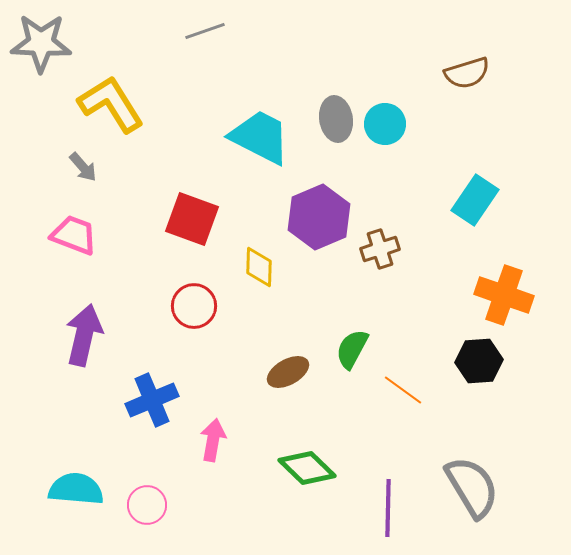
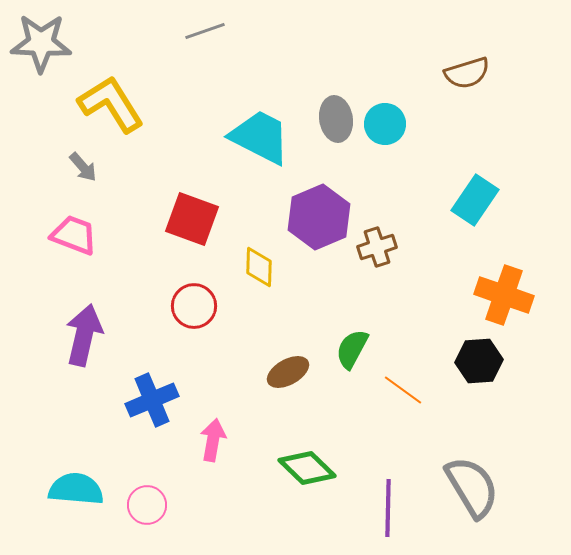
brown cross: moved 3 px left, 2 px up
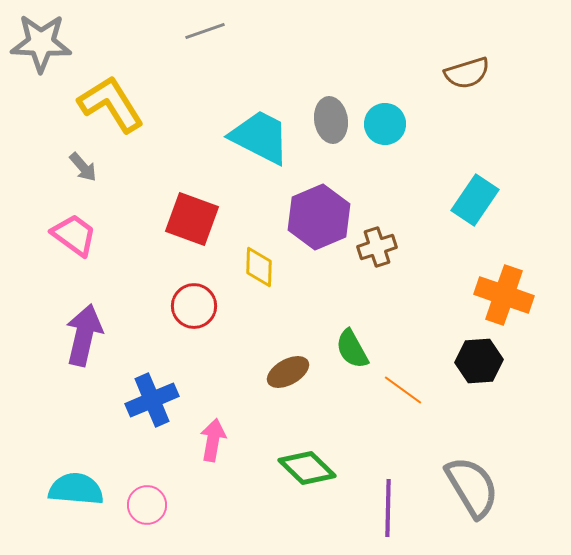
gray ellipse: moved 5 px left, 1 px down
pink trapezoid: rotated 15 degrees clockwise
green semicircle: rotated 57 degrees counterclockwise
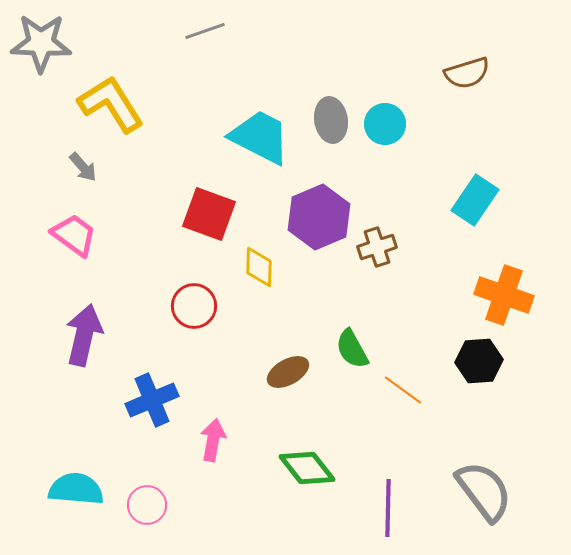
red square: moved 17 px right, 5 px up
green diamond: rotated 8 degrees clockwise
gray semicircle: moved 12 px right, 4 px down; rotated 6 degrees counterclockwise
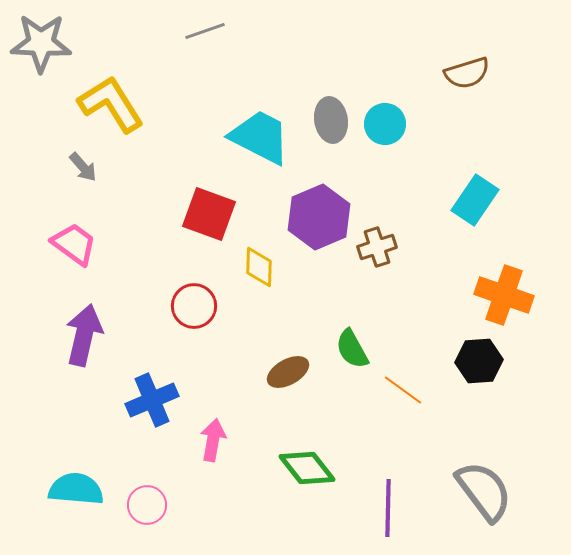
pink trapezoid: moved 9 px down
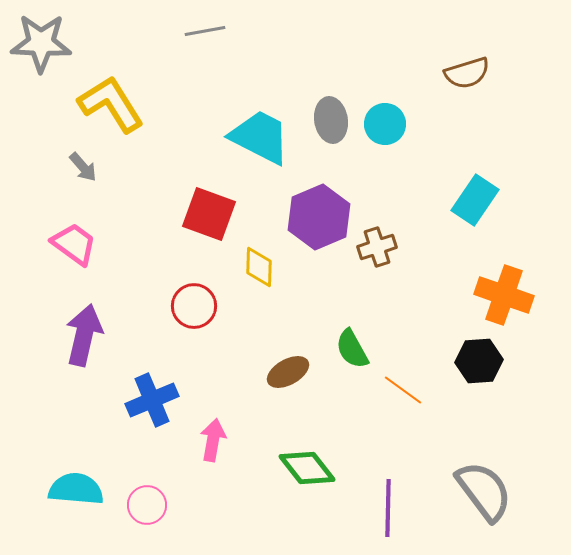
gray line: rotated 9 degrees clockwise
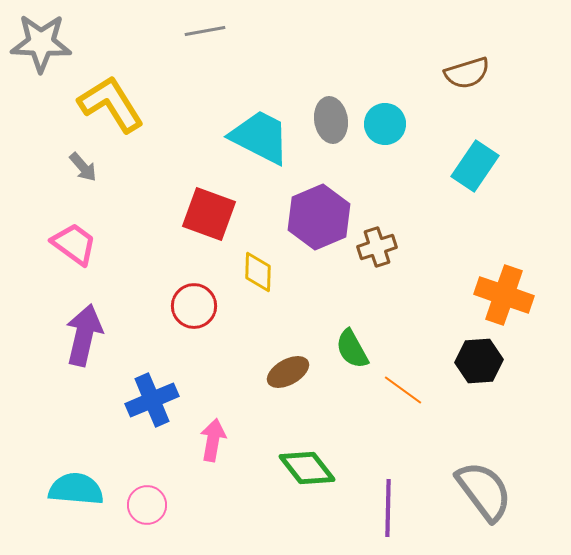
cyan rectangle: moved 34 px up
yellow diamond: moved 1 px left, 5 px down
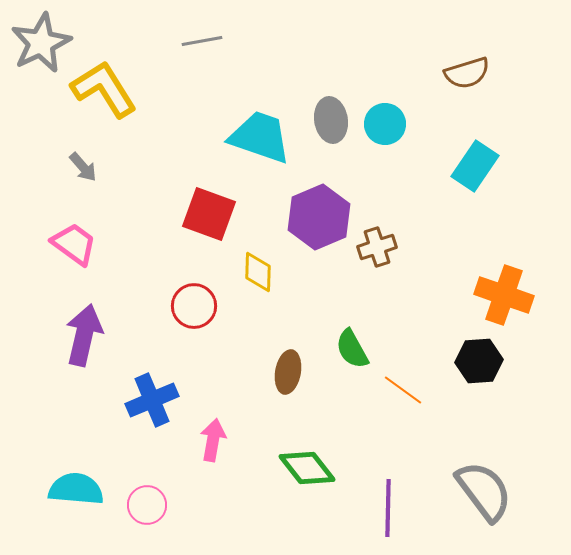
gray line: moved 3 px left, 10 px down
gray star: rotated 28 degrees counterclockwise
yellow L-shape: moved 7 px left, 15 px up
cyan trapezoid: rotated 8 degrees counterclockwise
brown ellipse: rotated 51 degrees counterclockwise
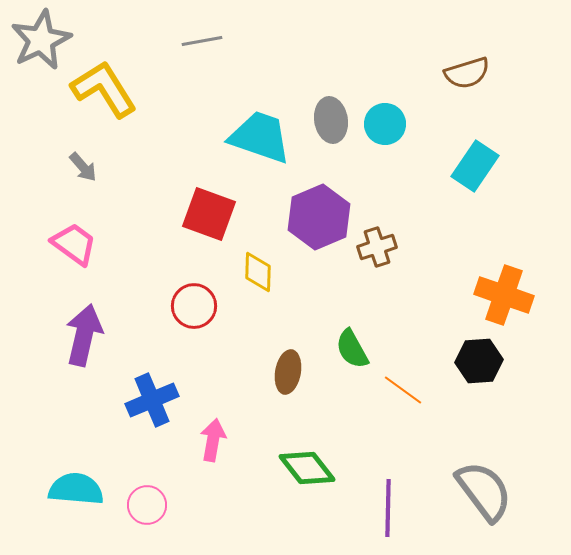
gray star: moved 3 px up
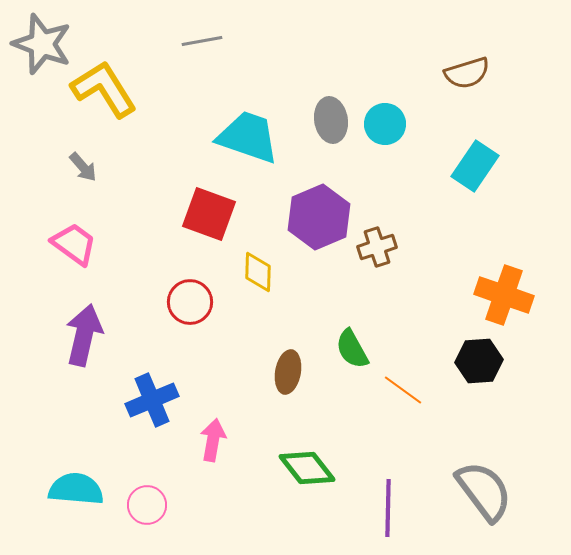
gray star: moved 1 px right, 4 px down; rotated 26 degrees counterclockwise
cyan trapezoid: moved 12 px left
red circle: moved 4 px left, 4 px up
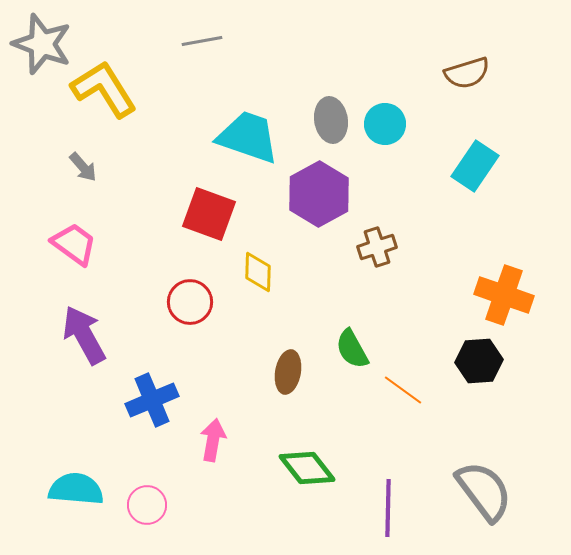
purple hexagon: moved 23 px up; rotated 6 degrees counterclockwise
purple arrow: rotated 42 degrees counterclockwise
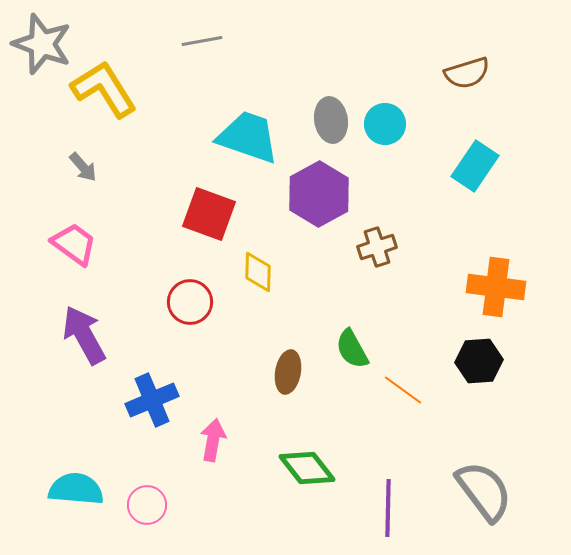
orange cross: moved 8 px left, 8 px up; rotated 12 degrees counterclockwise
